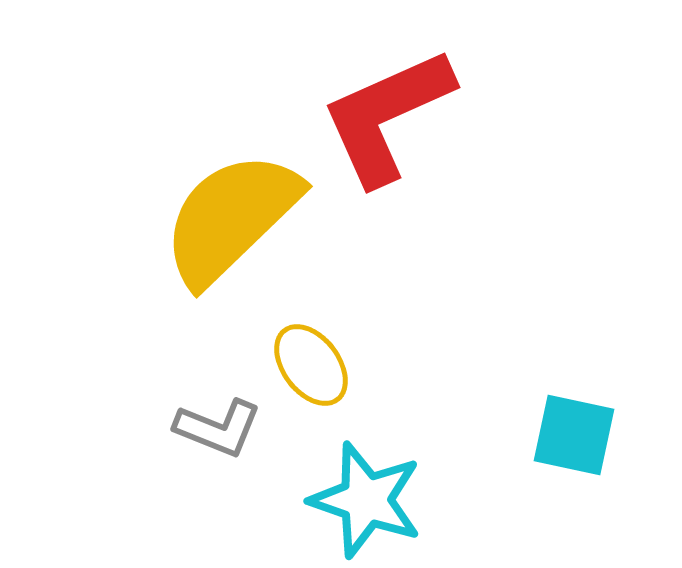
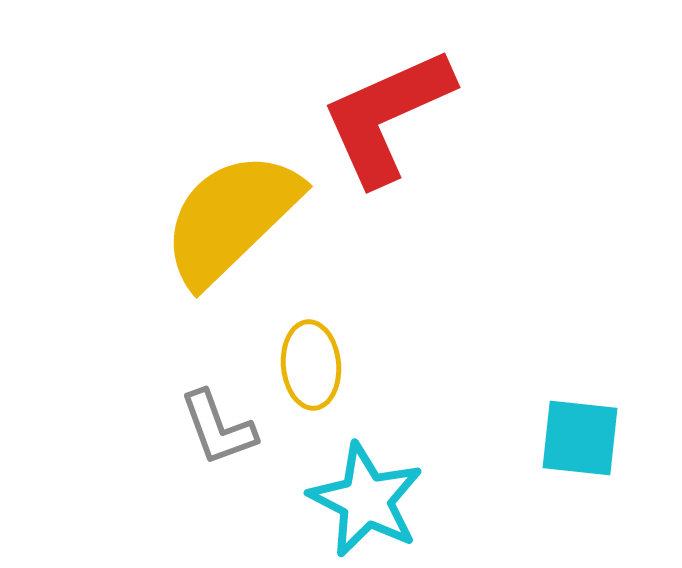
yellow ellipse: rotated 32 degrees clockwise
gray L-shape: rotated 48 degrees clockwise
cyan square: moved 6 px right, 3 px down; rotated 6 degrees counterclockwise
cyan star: rotated 8 degrees clockwise
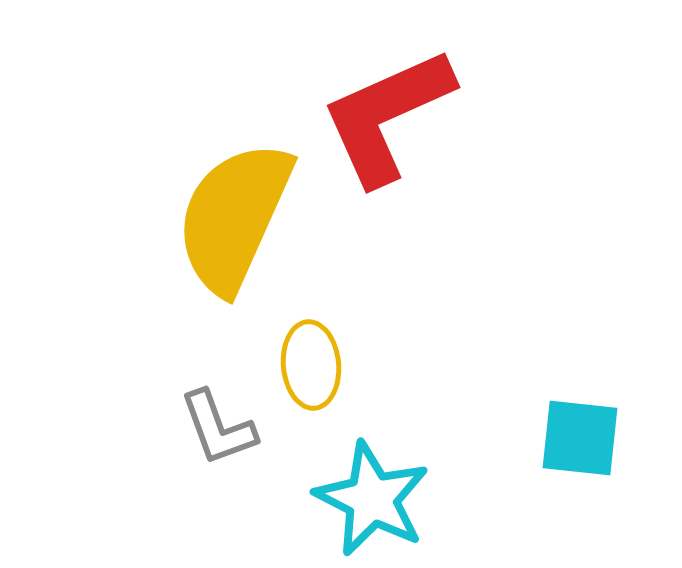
yellow semicircle: moved 3 px right, 1 px up; rotated 22 degrees counterclockwise
cyan star: moved 6 px right, 1 px up
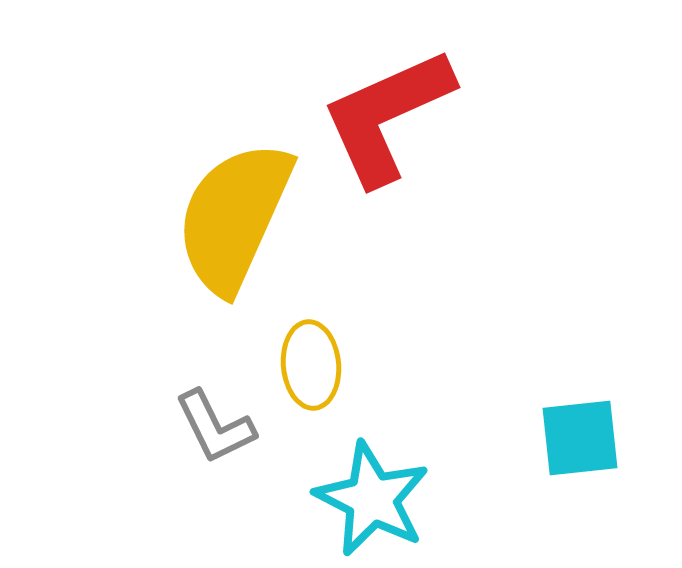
gray L-shape: moved 3 px left, 1 px up; rotated 6 degrees counterclockwise
cyan square: rotated 12 degrees counterclockwise
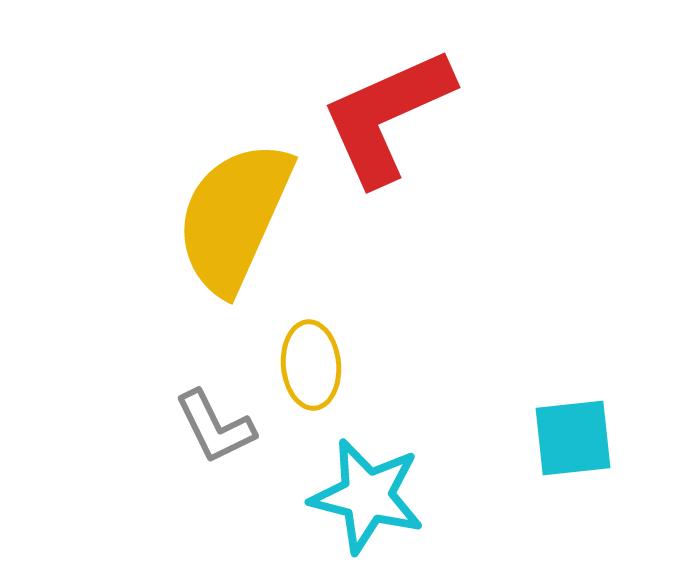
cyan square: moved 7 px left
cyan star: moved 5 px left, 3 px up; rotated 13 degrees counterclockwise
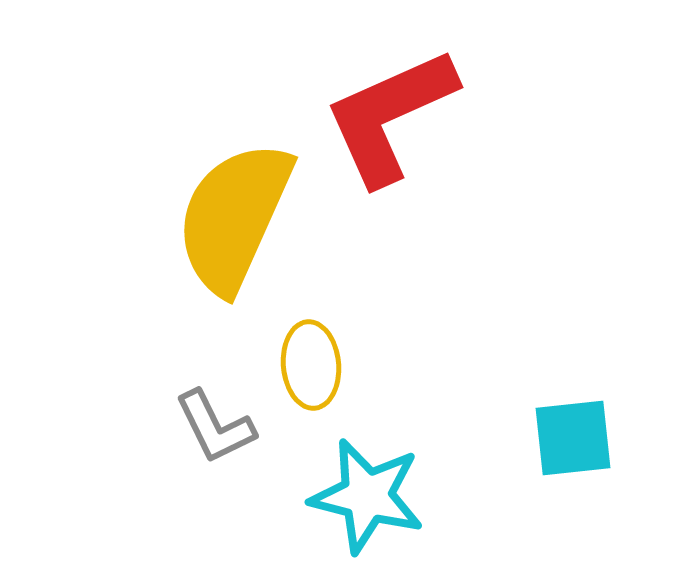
red L-shape: moved 3 px right
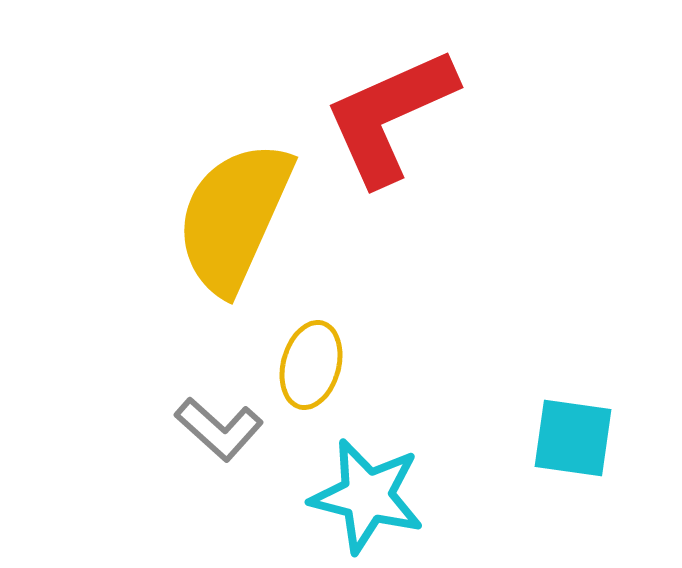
yellow ellipse: rotated 20 degrees clockwise
gray L-shape: moved 4 px right, 2 px down; rotated 22 degrees counterclockwise
cyan square: rotated 14 degrees clockwise
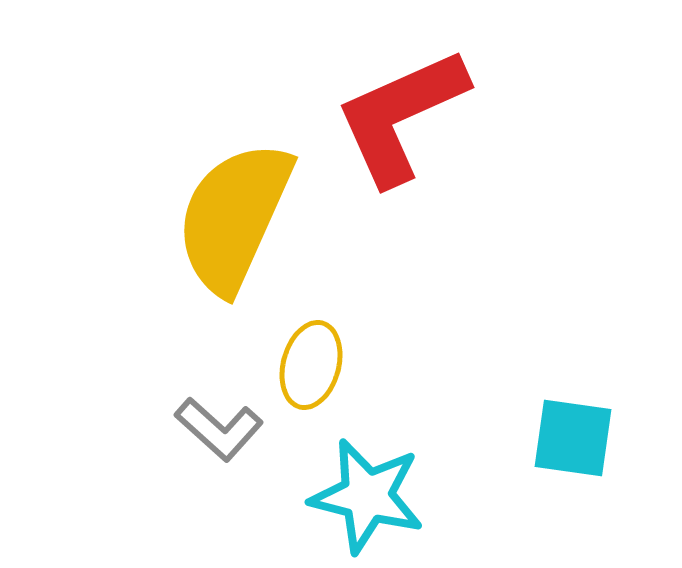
red L-shape: moved 11 px right
